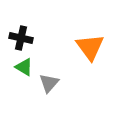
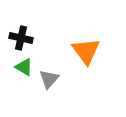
orange triangle: moved 4 px left, 4 px down
gray triangle: moved 4 px up
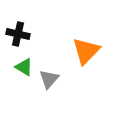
black cross: moved 3 px left, 4 px up
orange triangle: rotated 20 degrees clockwise
